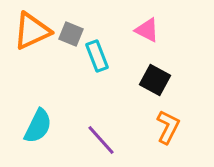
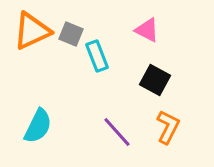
purple line: moved 16 px right, 8 px up
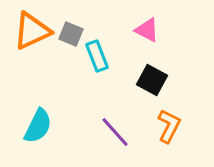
black square: moved 3 px left
orange L-shape: moved 1 px right, 1 px up
purple line: moved 2 px left
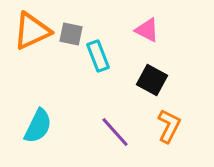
gray square: rotated 10 degrees counterclockwise
cyan rectangle: moved 1 px right
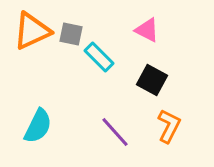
cyan rectangle: moved 1 px right, 1 px down; rotated 24 degrees counterclockwise
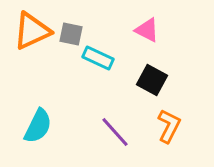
cyan rectangle: moved 1 px left, 1 px down; rotated 20 degrees counterclockwise
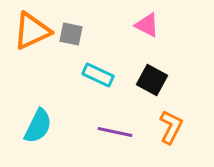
pink triangle: moved 5 px up
cyan rectangle: moved 17 px down
orange L-shape: moved 2 px right, 1 px down
purple line: rotated 36 degrees counterclockwise
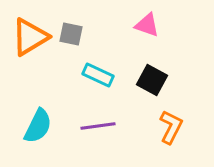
pink triangle: rotated 8 degrees counterclockwise
orange triangle: moved 2 px left, 6 px down; rotated 6 degrees counterclockwise
purple line: moved 17 px left, 6 px up; rotated 20 degrees counterclockwise
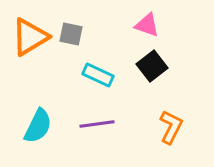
black square: moved 14 px up; rotated 24 degrees clockwise
purple line: moved 1 px left, 2 px up
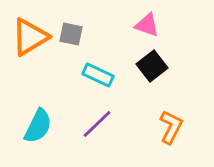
purple line: rotated 36 degrees counterclockwise
